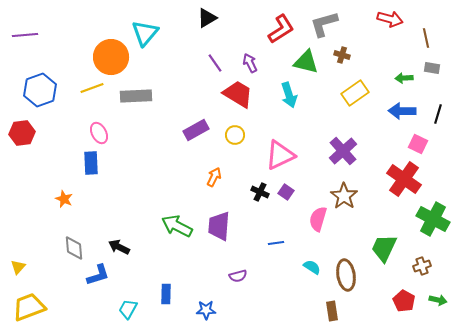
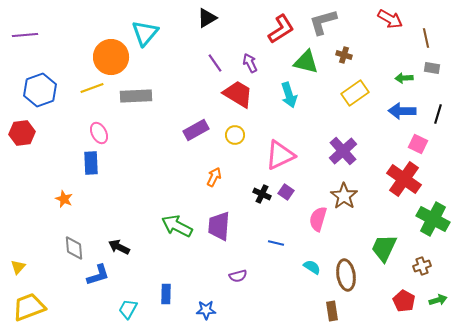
red arrow at (390, 19): rotated 15 degrees clockwise
gray L-shape at (324, 24): moved 1 px left, 2 px up
brown cross at (342, 55): moved 2 px right
black cross at (260, 192): moved 2 px right, 2 px down
blue line at (276, 243): rotated 21 degrees clockwise
green arrow at (438, 300): rotated 30 degrees counterclockwise
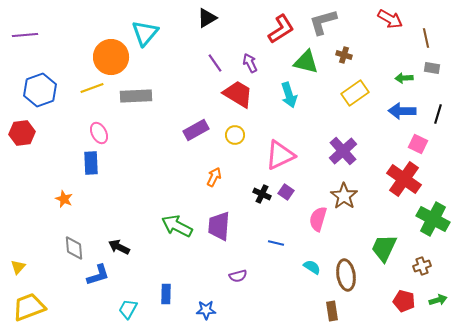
red pentagon at (404, 301): rotated 15 degrees counterclockwise
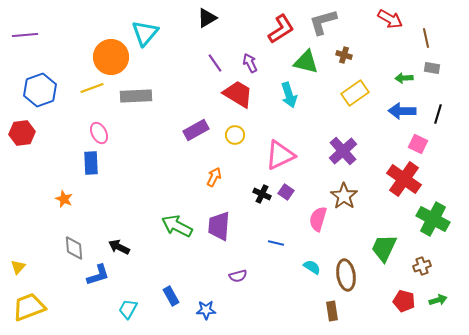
blue rectangle at (166, 294): moved 5 px right, 2 px down; rotated 30 degrees counterclockwise
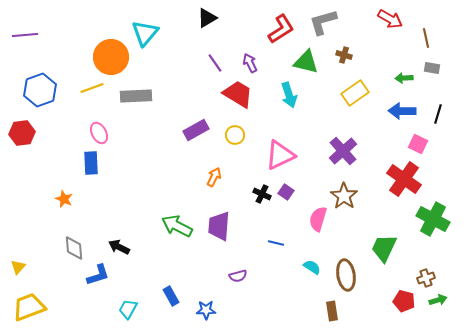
brown cross at (422, 266): moved 4 px right, 12 px down
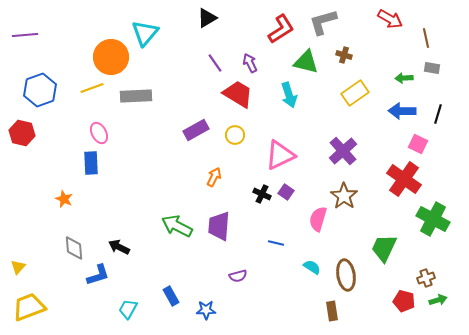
red hexagon at (22, 133): rotated 20 degrees clockwise
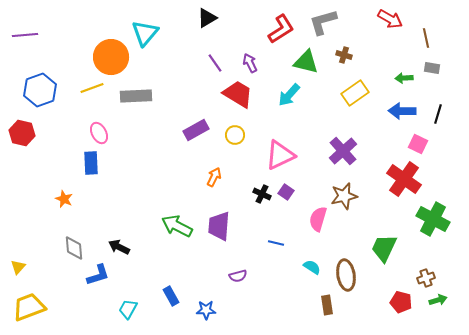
cyan arrow at (289, 95): rotated 60 degrees clockwise
brown star at (344, 196): rotated 24 degrees clockwise
red pentagon at (404, 301): moved 3 px left, 1 px down
brown rectangle at (332, 311): moved 5 px left, 6 px up
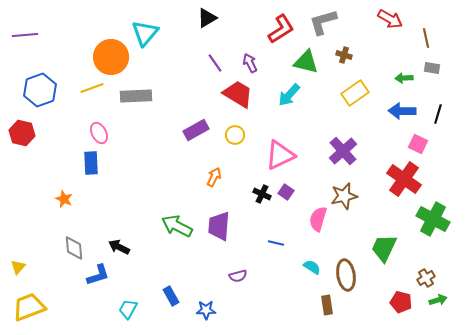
brown cross at (426, 278): rotated 12 degrees counterclockwise
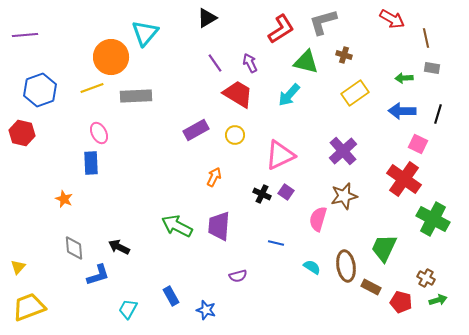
red arrow at (390, 19): moved 2 px right
brown ellipse at (346, 275): moved 9 px up
brown cross at (426, 278): rotated 30 degrees counterclockwise
brown rectangle at (327, 305): moved 44 px right, 18 px up; rotated 54 degrees counterclockwise
blue star at (206, 310): rotated 18 degrees clockwise
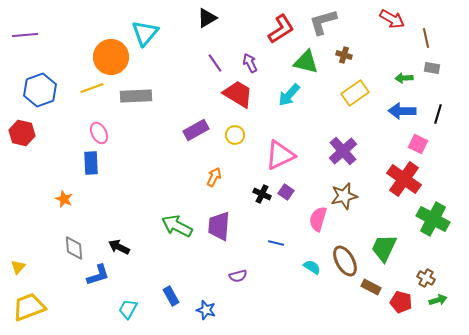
brown ellipse at (346, 266): moved 1 px left, 5 px up; rotated 20 degrees counterclockwise
